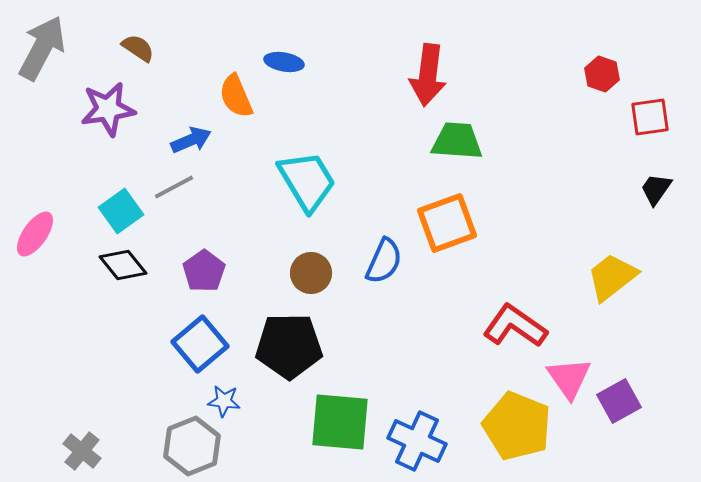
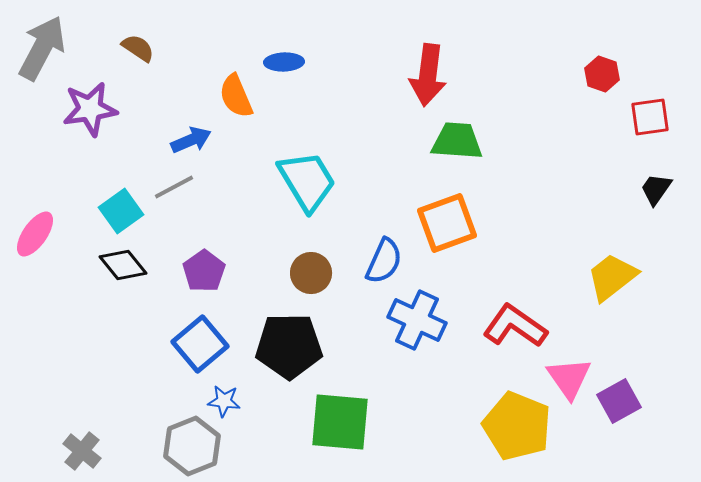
blue ellipse: rotated 12 degrees counterclockwise
purple star: moved 18 px left
blue cross: moved 121 px up
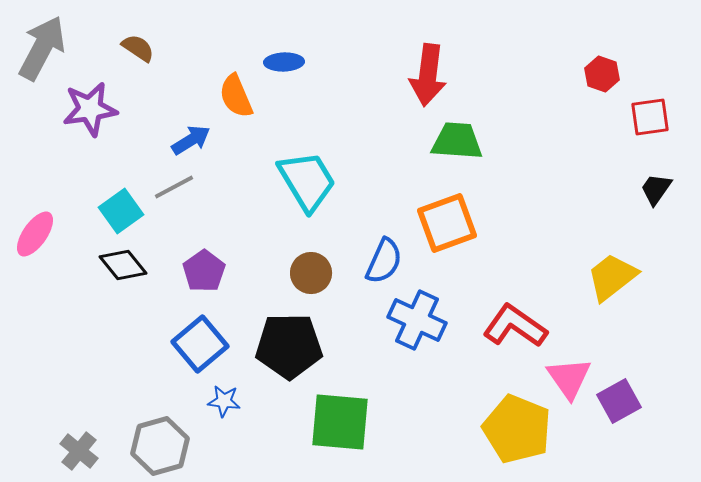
blue arrow: rotated 9 degrees counterclockwise
yellow pentagon: moved 3 px down
gray hexagon: moved 32 px left; rotated 6 degrees clockwise
gray cross: moved 3 px left
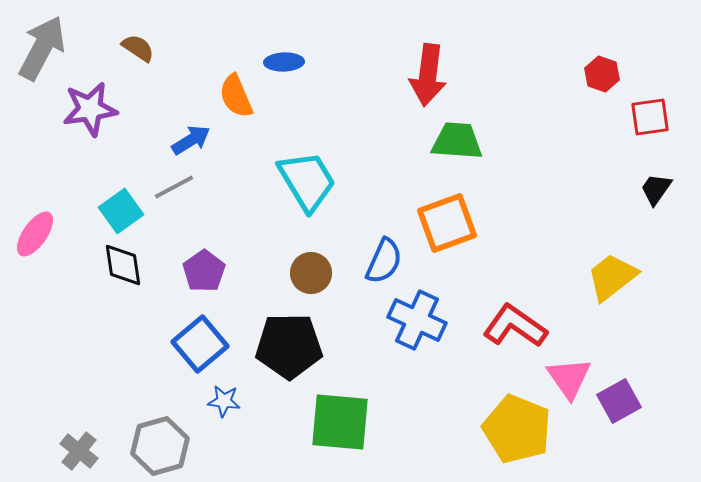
black diamond: rotated 30 degrees clockwise
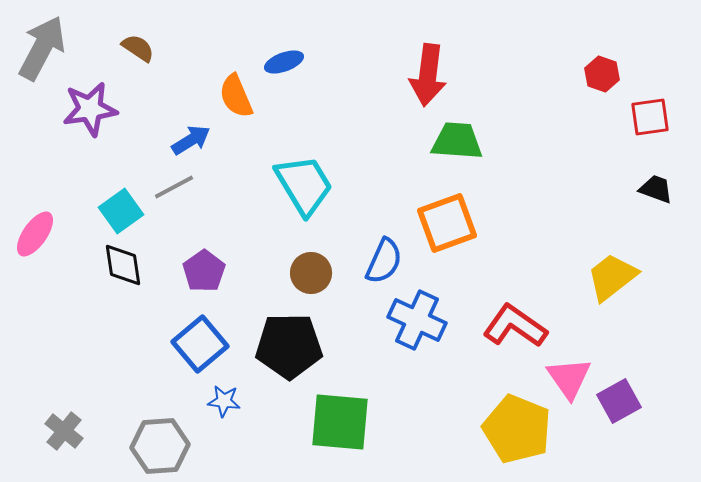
blue ellipse: rotated 18 degrees counterclockwise
cyan trapezoid: moved 3 px left, 4 px down
black trapezoid: rotated 75 degrees clockwise
gray hexagon: rotated 12 degrees clockwise
gray cross: moved 15 px left, 20 px up
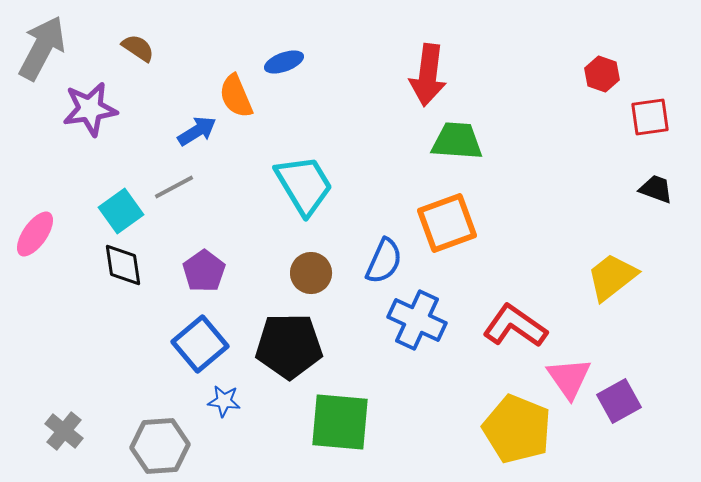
blue arrow: moved 6 px right, 9 px up
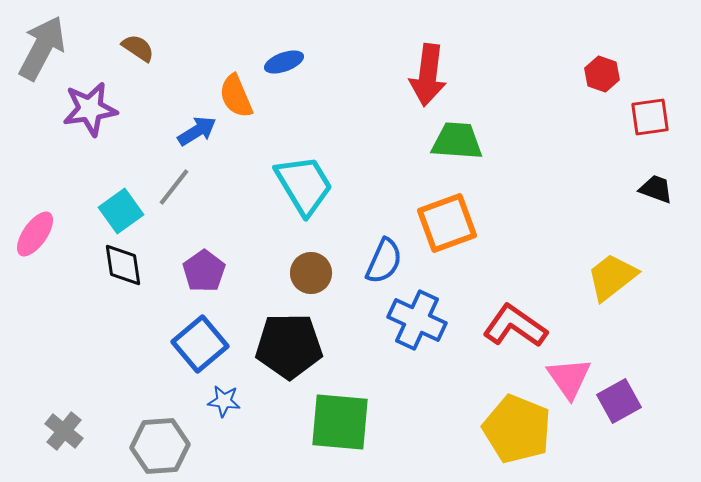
gray line: rotated 24 degrees counterclockwise
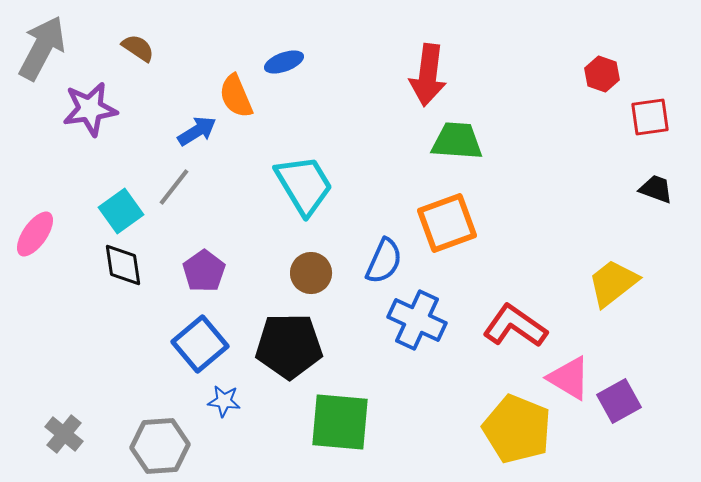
yellow trapezoid: moved 1 px right, 6 px down
pink triangle: rotated 24 degrees counterclockwise
gray cross: moved 3 px down
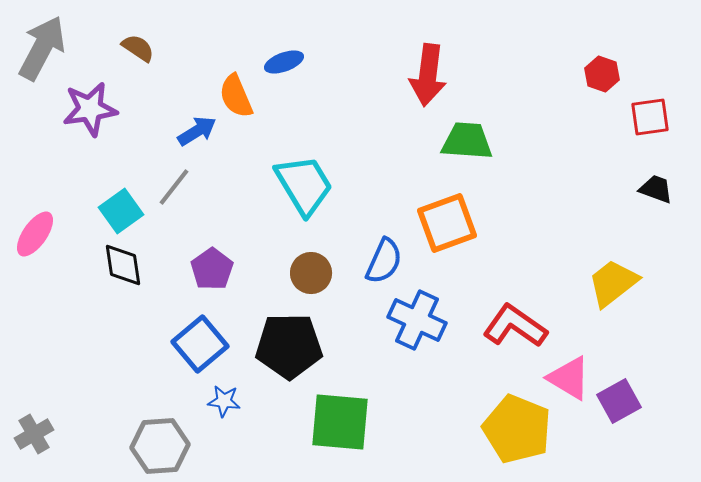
green trapezoid: moved 10 px right
purple pentagon: moved 8 px right, 2 px up
gray cross: moved 30 px left; rotated 21 degrees clockwise
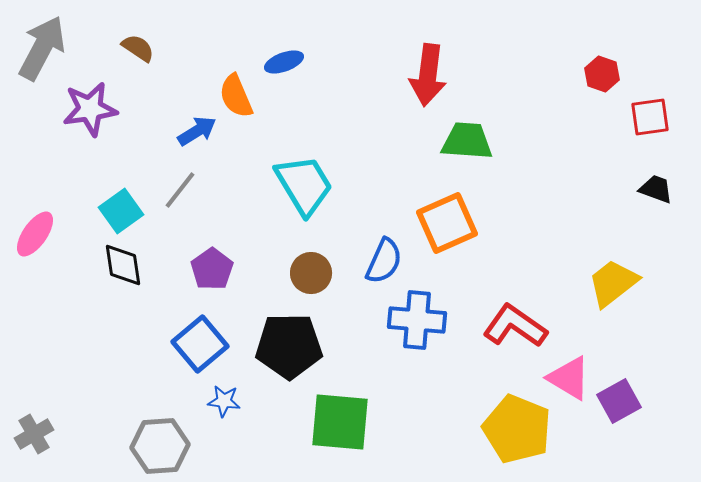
gray line: moved 6 px right, 3 px down
orange square: rotated 4 degrees counterclockwise
blue cross: rotated 20 degrees counterclockwise
